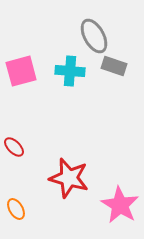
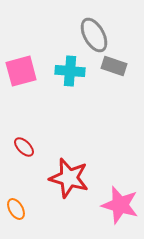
gray ellipse: moved 1 px up
red ellipse: moved 10 px right
pink star: rotated 15 degrees counterclockwise
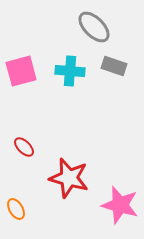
gray ellipse: moved 8 px up; rotated 16 degrees counterclockwise
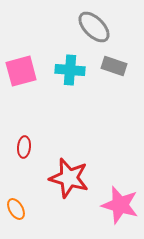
cyan cross: moved 1 px up
red ellipse: rotated 50 degrees clockwise
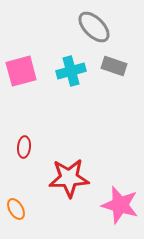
cyan cross: moved 1 px right, 1 px down; rotated 20 degrees counterclockwise
red star: rotated 18 degrees counterclockwise
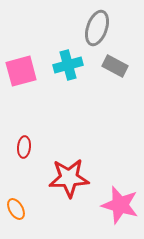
gray ellipse: moved 3 px right, 1 px down; rotated 64 degrees clockwise
gray rectangle: moved 1 px right; rotated 10 degrees clockwise
cyan cross: moved 3 px left, 6 px up
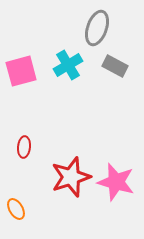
cyan cross: rotated 16 degrees counterclockwise
red star: moved 2 px right, 1 px up; rotated 15 degrees counterclockwise
pink star: moved 4 px left, 23 px up
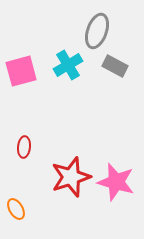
gray ellipse: moved 3 px down
